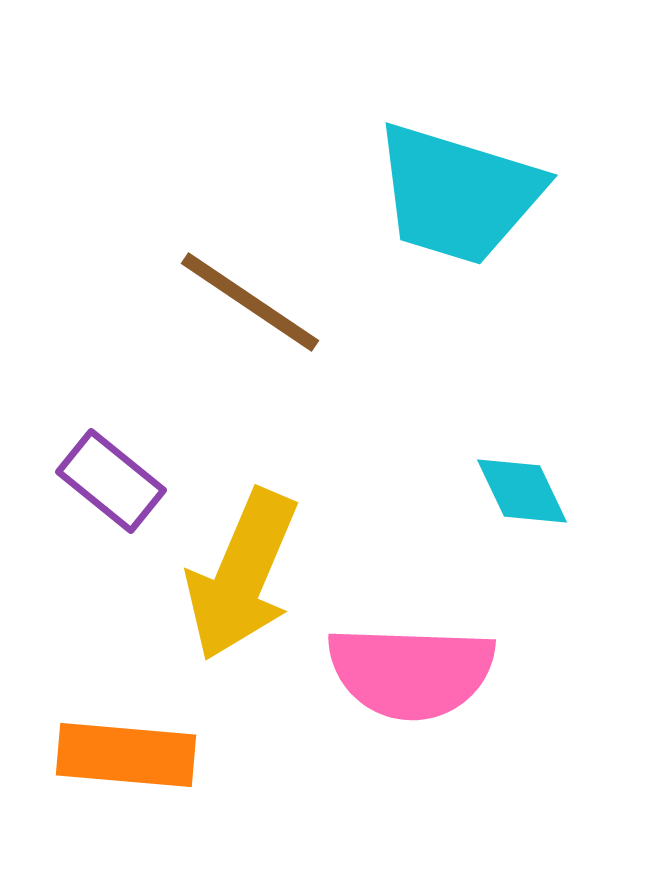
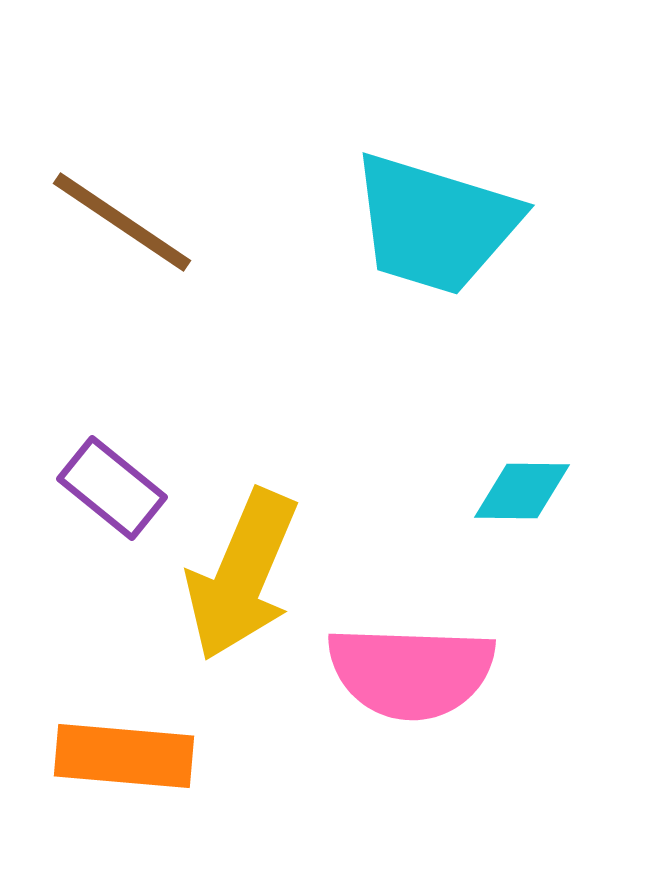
cyan trapezoid: moved 23 px left, 30 px down
brown line: moved 128 px left, 80 px up
purple rectangle: moved 1 px right, 7 px down
cyan diamond: rotated 64 degrees counterclockwise
orange rectangle: moved 2 px left, 1 px down
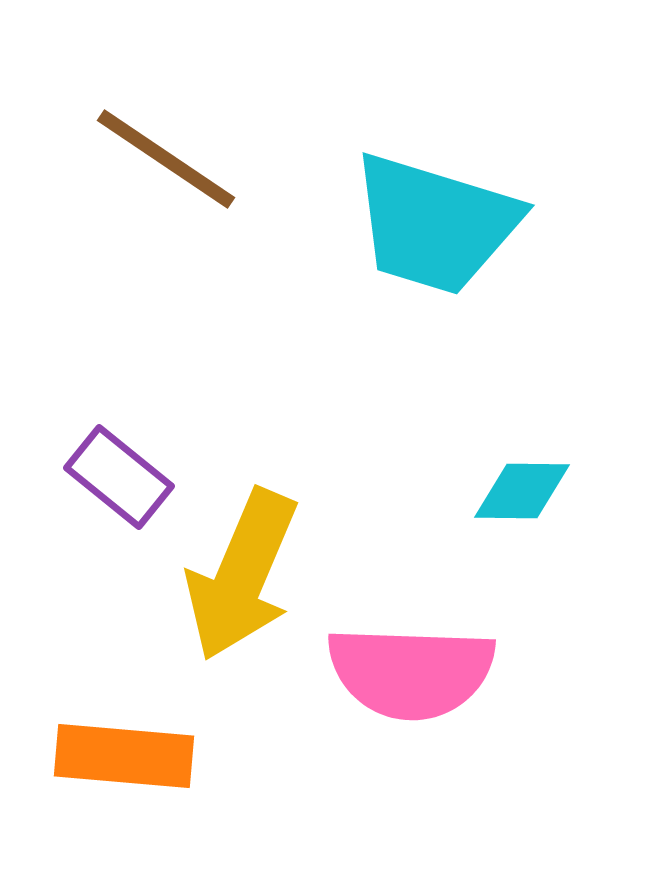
brown line: moved 44 px right, 63 px up
purple rectangle: moved 7 px right, 11 px up
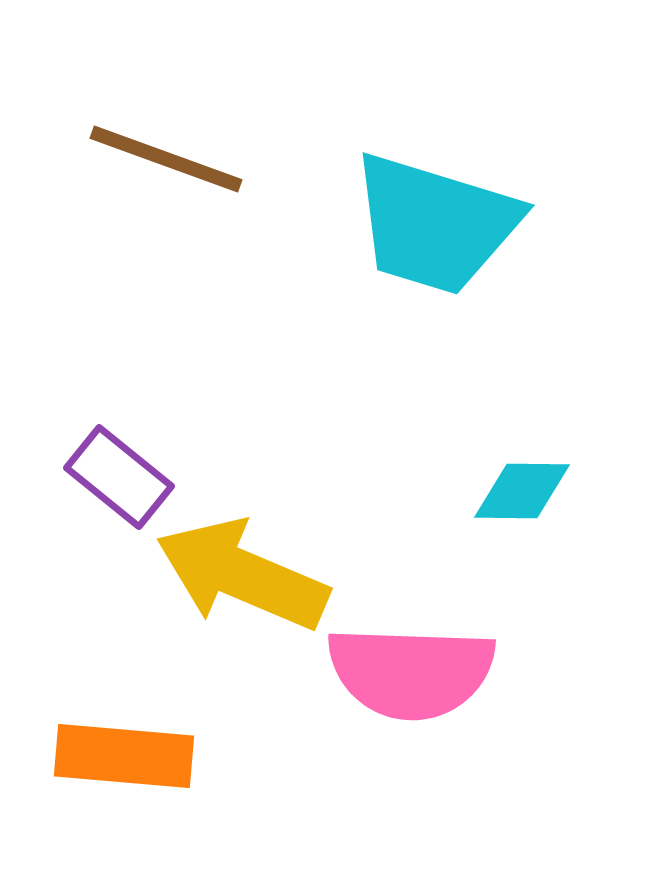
brown line: rotated 14 degrees counterclockwise
yellow arrow: rotated 90 degrees clockwise
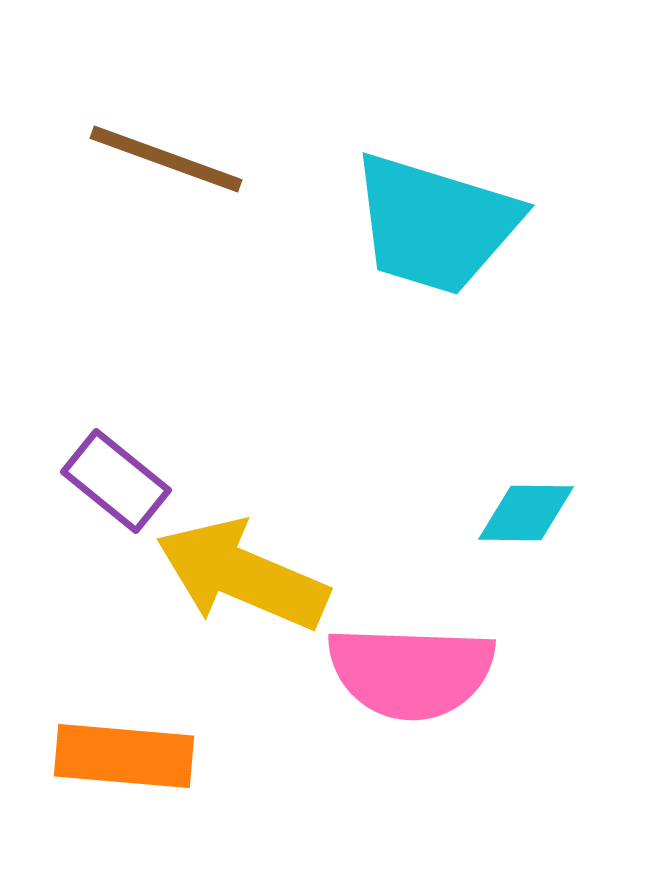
purple rectangle: moved 3 px left, 4 px down
cyan diamond: moved 4 px right, 22 px down
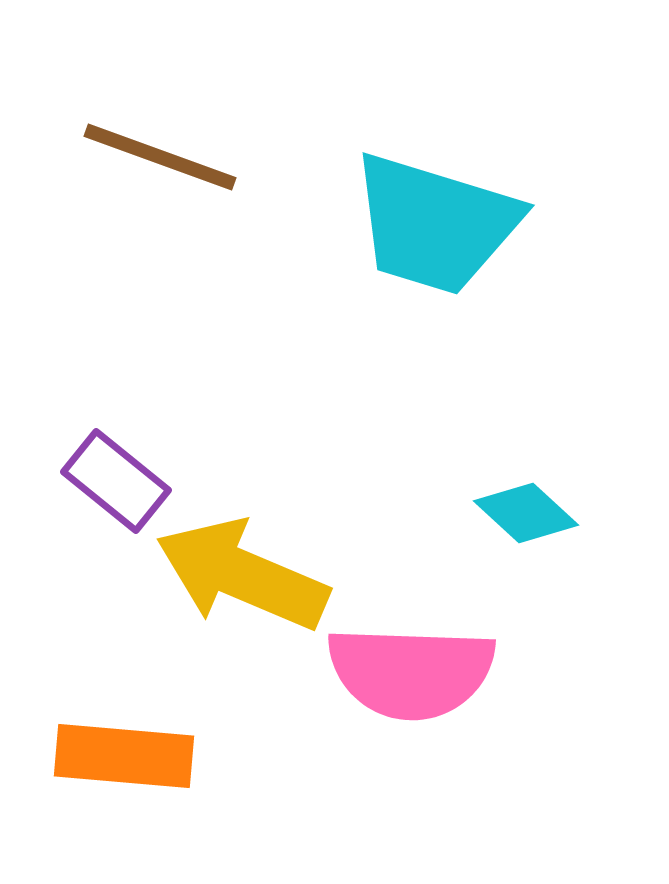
brown line: moved 6 px left, 2 px up
cyan diamond: rotated 42 degrees clockwise
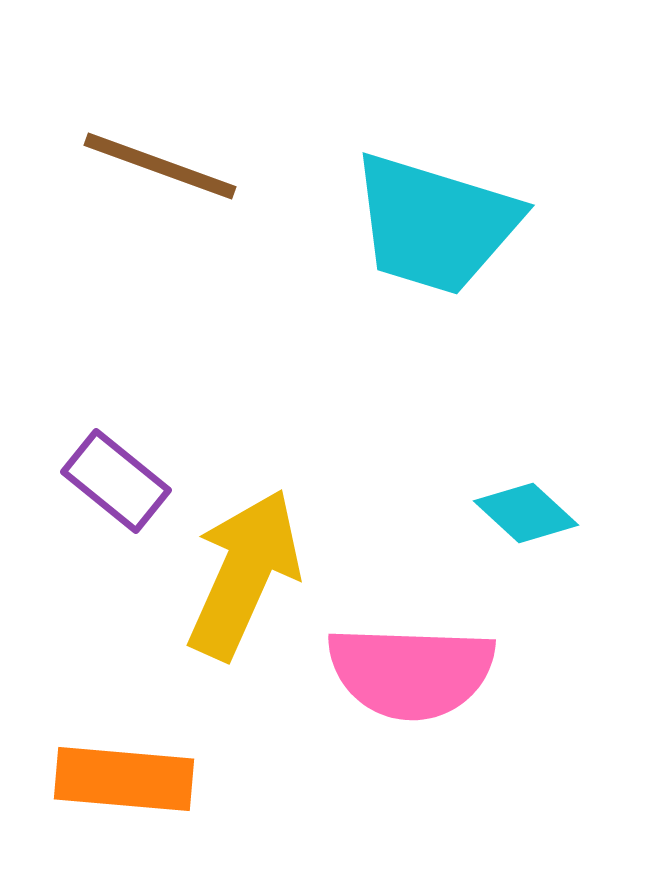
brown line: moved 9 px down
yellow arrow: moved 2 px right, 1 px up; rotated 91 degrees clockwise
orange rectangle: moved 23 px down
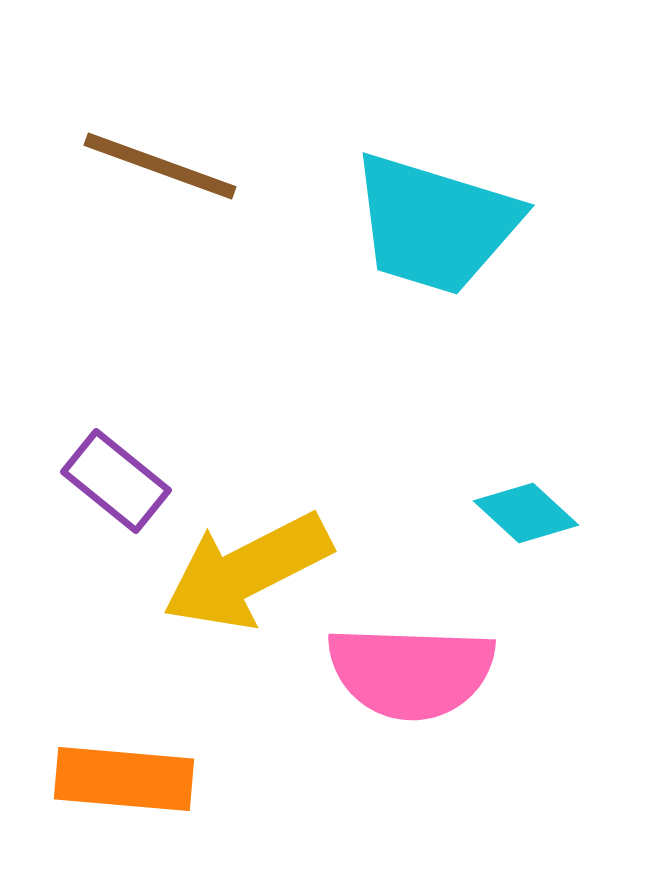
yellow arrow: moved 3 px right, 3 px up; rotated 141 degrees counterclockwise
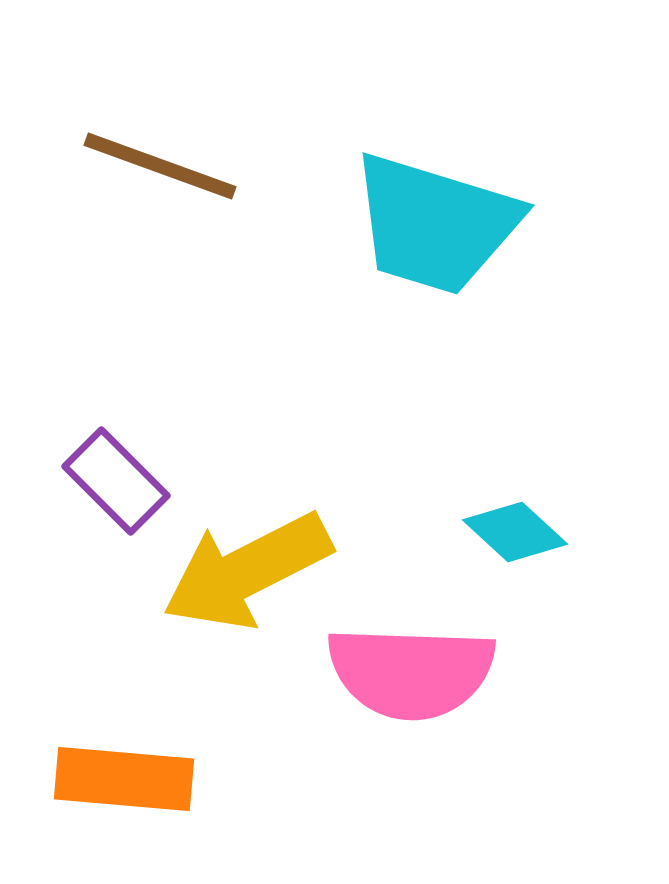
purple rectangle: rotated 6 degrees clockwise
cyan diamond: moved 11 px left, 19 px down
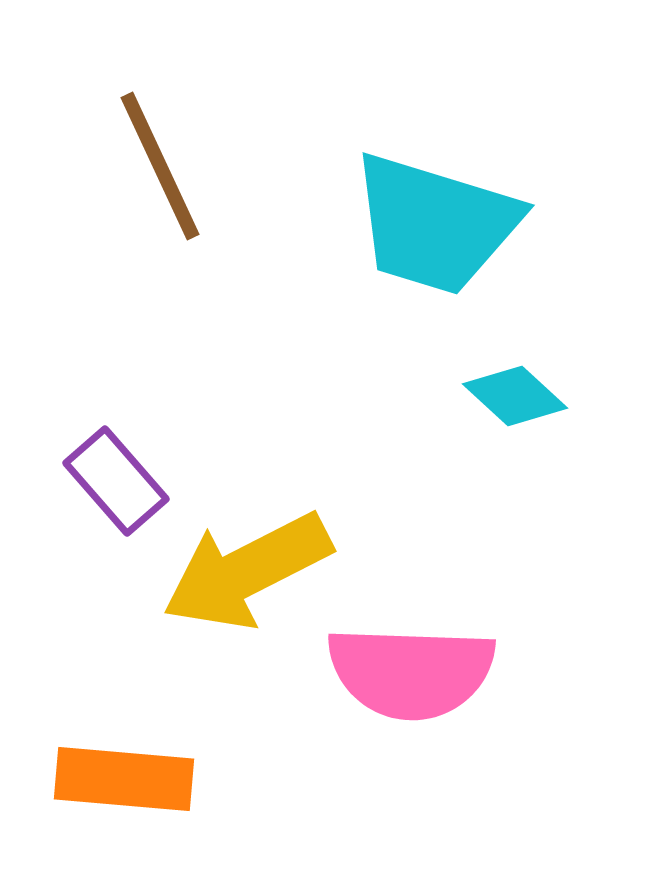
brown line: rotated 45 degrees clockwise
purple rectangle: rotated 4 degrees clockwise
cyan diamond: moved 136 px up
